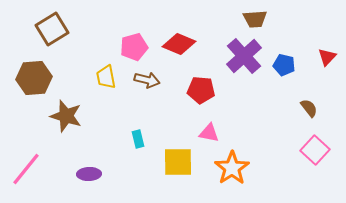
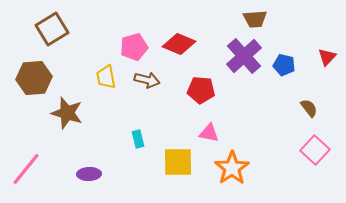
brown star: moved 1 px right, 3 px up
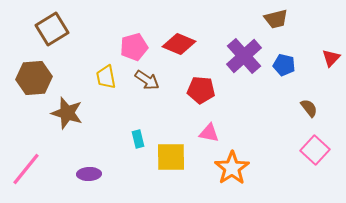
brown trapezoid: moved 21 px right; rotated 10 degrees counterclockwise
red triangle: moved 4 px right, 1 px down
brown arrow: rotated 20 degrees clockwise
yellow square: moved 7 px left, 5 px up
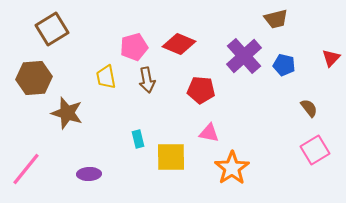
brown arrow: rotated 45 degrees clockwise
pink square: rotated 16 degrees clockwise
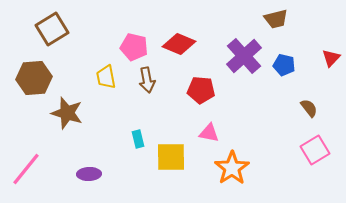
pink pentagon: rotated 28 degrees clockwise
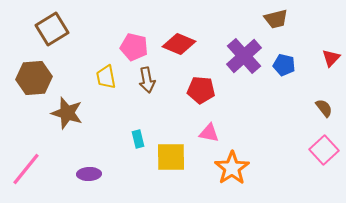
brown semicircle: moved 15 px right
pink square: moved 9 px right; rotated 12 degrees counterclockwise
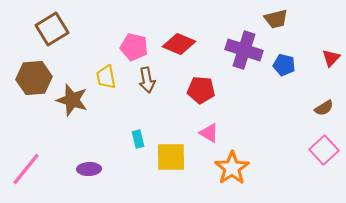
purple cross: moved 6 px up; rotated 30 degrees counterclockwise
brown semicircle: rotated 96 degrees clockwise
brown star: moved 5 px right, 13 px up
pink triangle: rotated 20 degrees clockwise
purple ellipse: moved 5 px up
